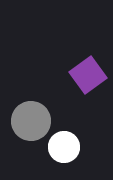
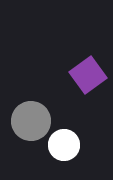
white circle: moved 2 px up
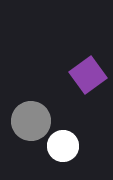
white circle: moved 1 px left, 1 px down
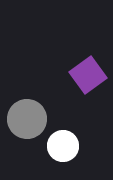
gray circle: moved 4 px left, 2 px up
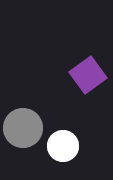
gray circle: moved 4 px left, 9 px down
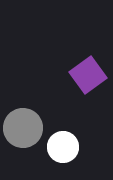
white circle: moved 1 px down
